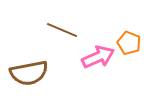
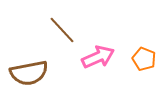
brown line: rotated 24 degrees clockwise
orange pentagon: moved 15 px right, 16 px down
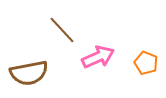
orange pentagon: moved 2 px right, 4 px down
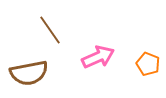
brown line: moved 12 px left; rotated 8 degrees clockwise
orange pentagon: moved 2 px right, 1 px down
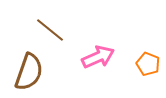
brown line: rotated 16 degrees counterclockwise
brown semicircle: moved 1 px up; rotated 60 degrees counterclockwise
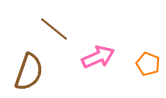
brown line: moved 4 px right, 1 px up
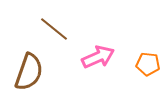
orange pentagon: rotated 15 degrees counterclockwise
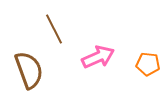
brown line: rotated 24 degrees clockwise
brown semicircle: moved 2 px up; rotated 39 degrees counterclockwise
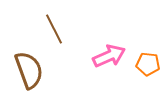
pink arrow: moved 11 px right, 1 px up
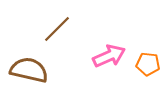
brown line: moved 3 px right; rotated 72 degrees clockwise
brown semicircle: rotated 57 degrees counterclockwise
